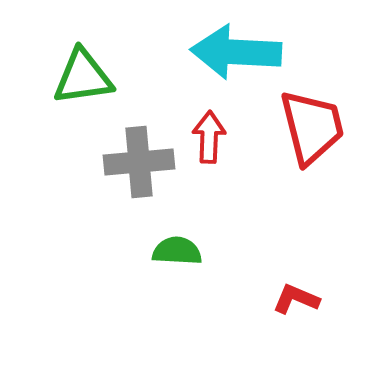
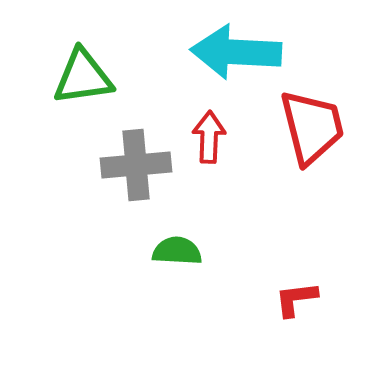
gray cross: moved 3 px left, 3 px down
red L-shape: rotated 30 degrees counterclockwise
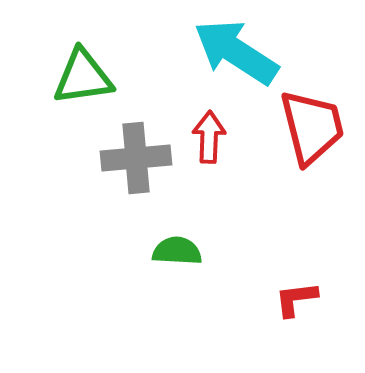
cyan arrow: rotated 30 degrees clockwise
gray cross: moved 7 px up
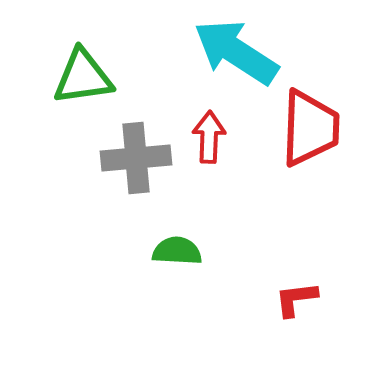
red trapezoid: moved 2 px left, 1 px down; rotated 16 degrees clockwise
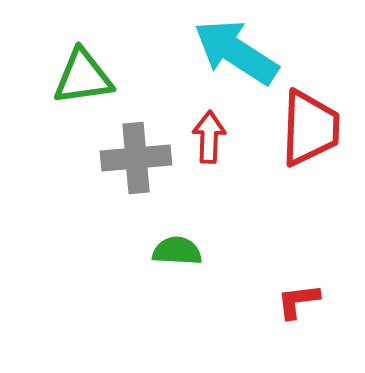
red L-shape: moved 2 px right, 2 px down
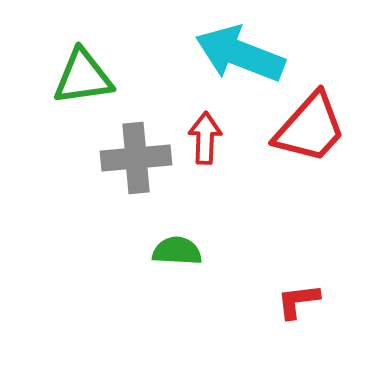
cyan arrow: moved 4 px right, 2 px down; rotated 12 degrees counterclockwise
red trapezoid: rotated 40 degrees clockwise
red arrow: moved 4 px left, 1 px down
